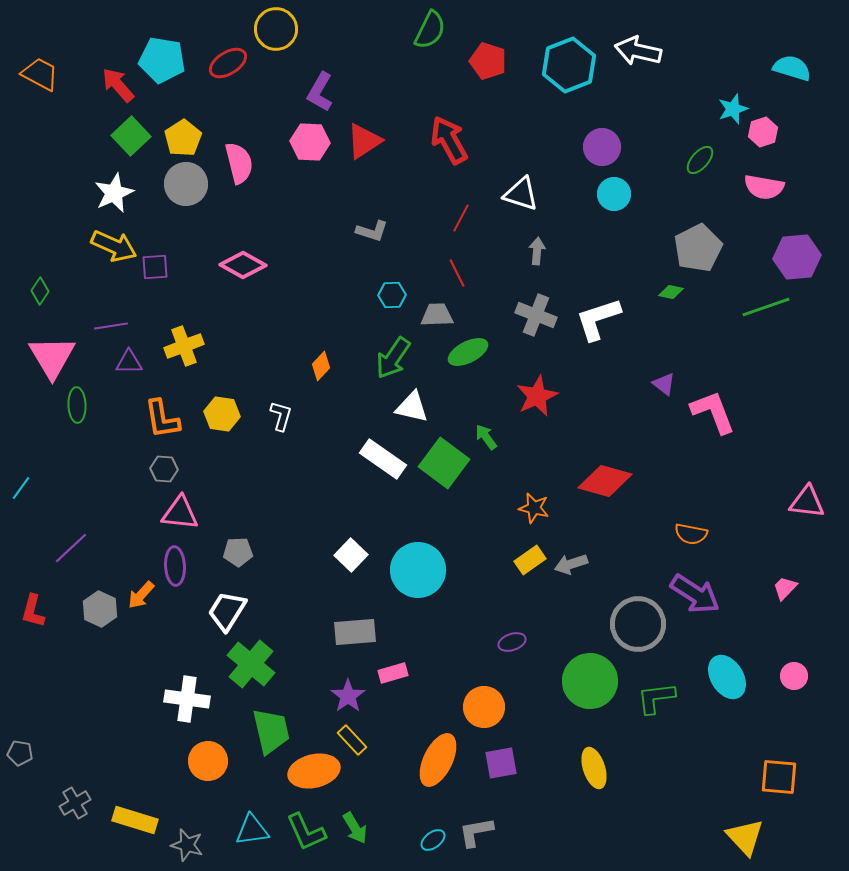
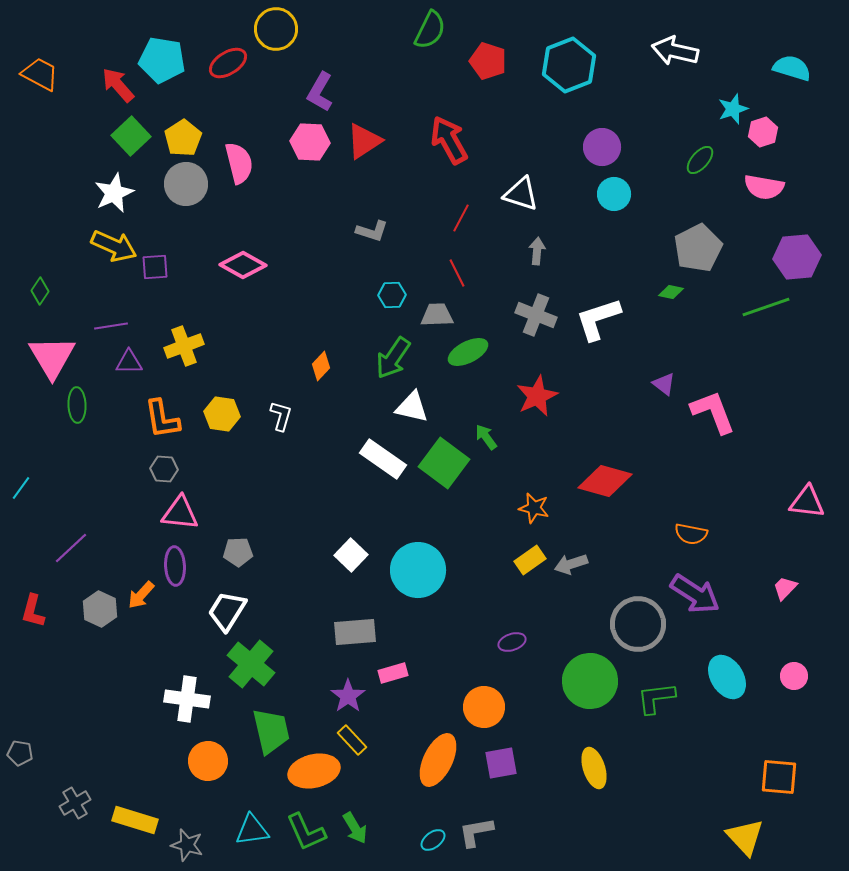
white arrow at (638, 51): moved 37 px right
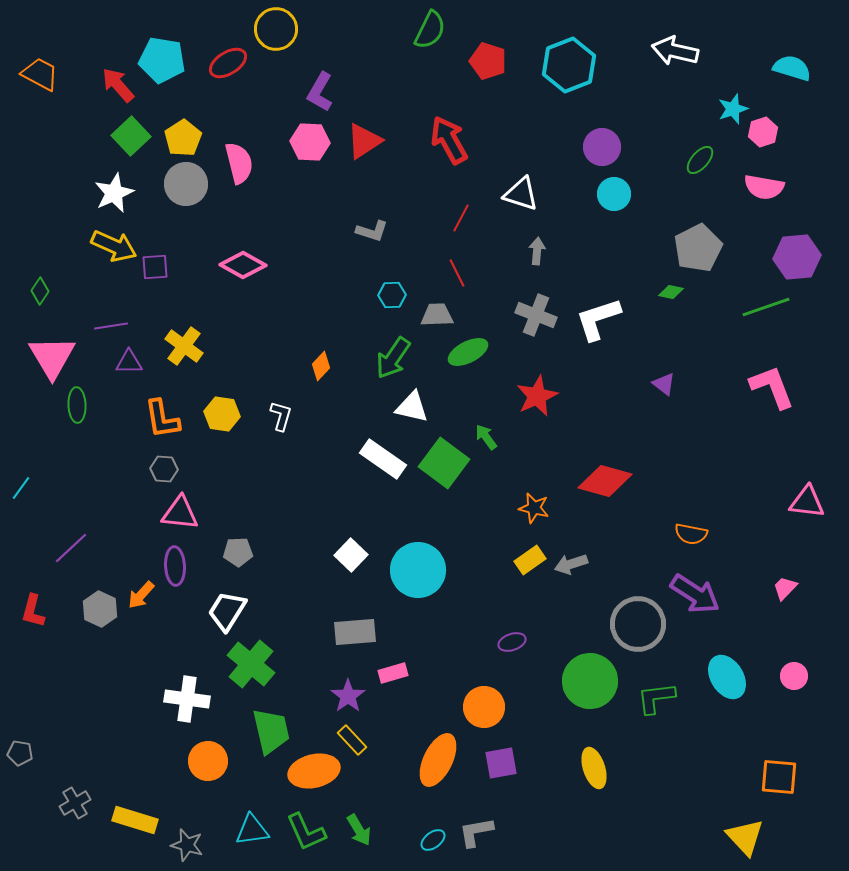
yellow cross at (184, 346): rotated 33 degrees counterclockwise
pink L-shape at (713, 412): moved 59 px right, 25 px up
green arrow at (355, 828): moved 4 px right, 2 px down
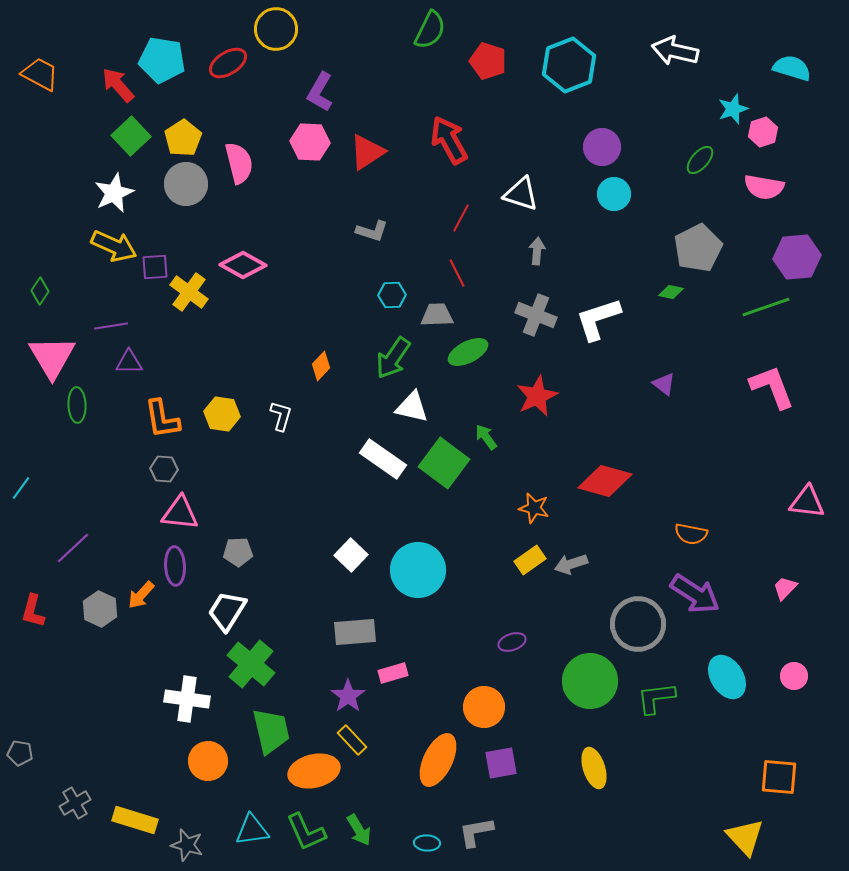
red triangle at (364, 141): moved 3 px right, 11 px down
yellow cross at (184, 346): moved 5 px right, 54 px up
purple line at (71, 548): moved 2 px right
cyan ellipse at (433, 840): moved 6 px left, 3 px down; rotated 40 degrees clockwise
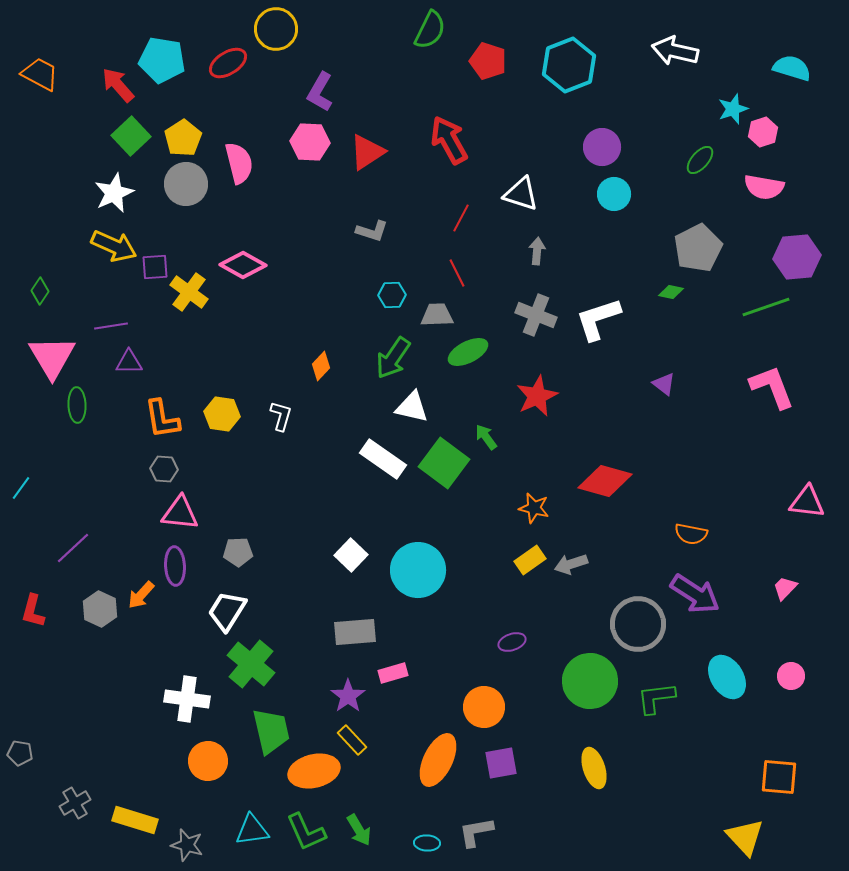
pink circle at (794, 676): moved 3 px left
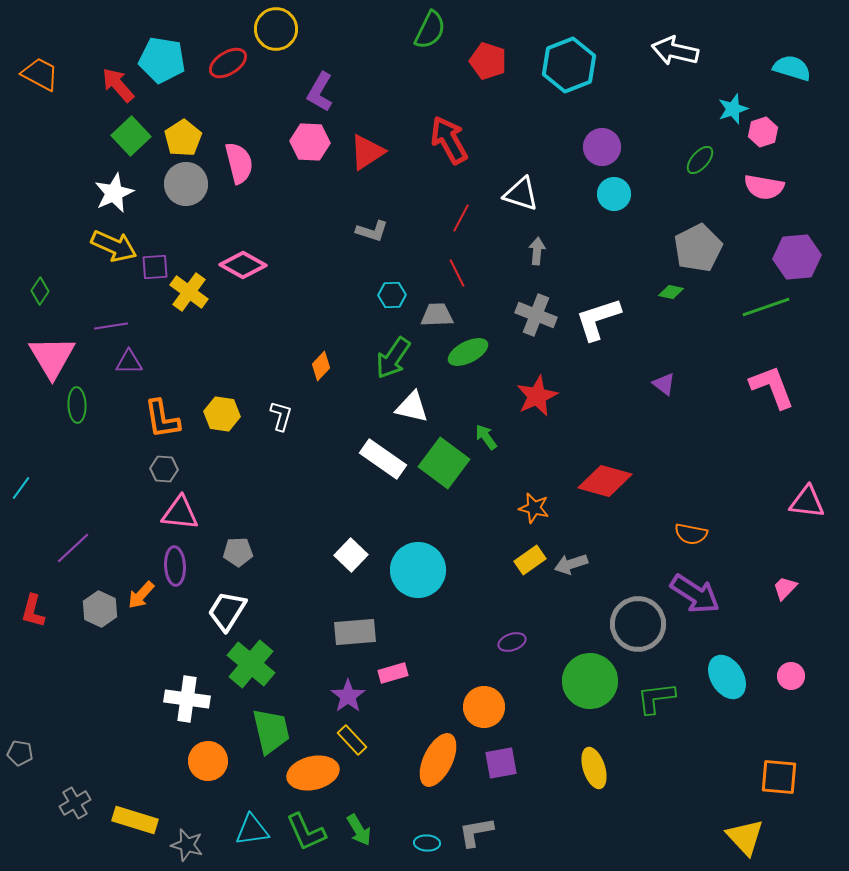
orange ellipse at (314, 771): moved 1 px left, 2 px down
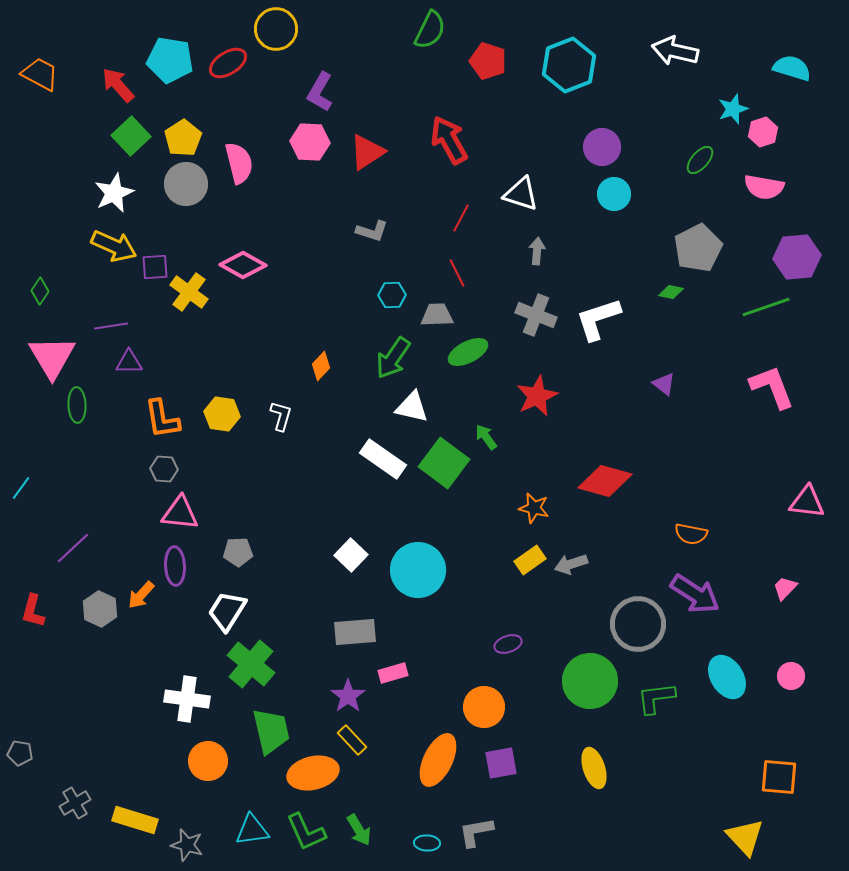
cyan pentagon at (162, 60): moved 8 px right
purple ellipse at (512, 642): moved 4 px left, 2 px down
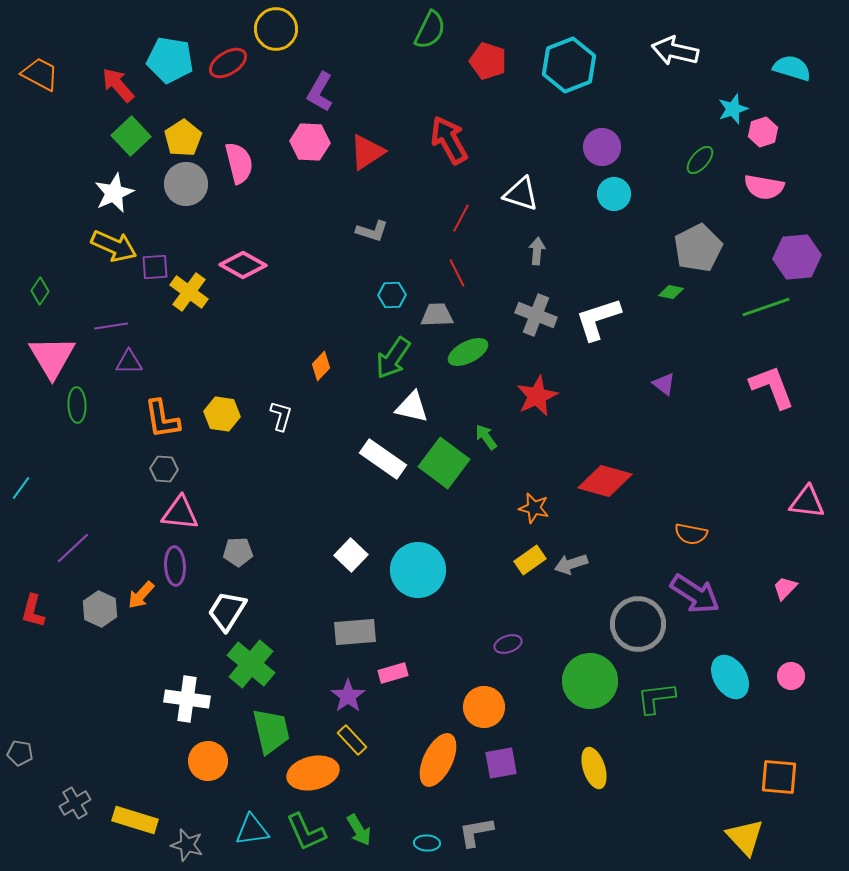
cyan ellipse at (727, 677): moved 3 px right
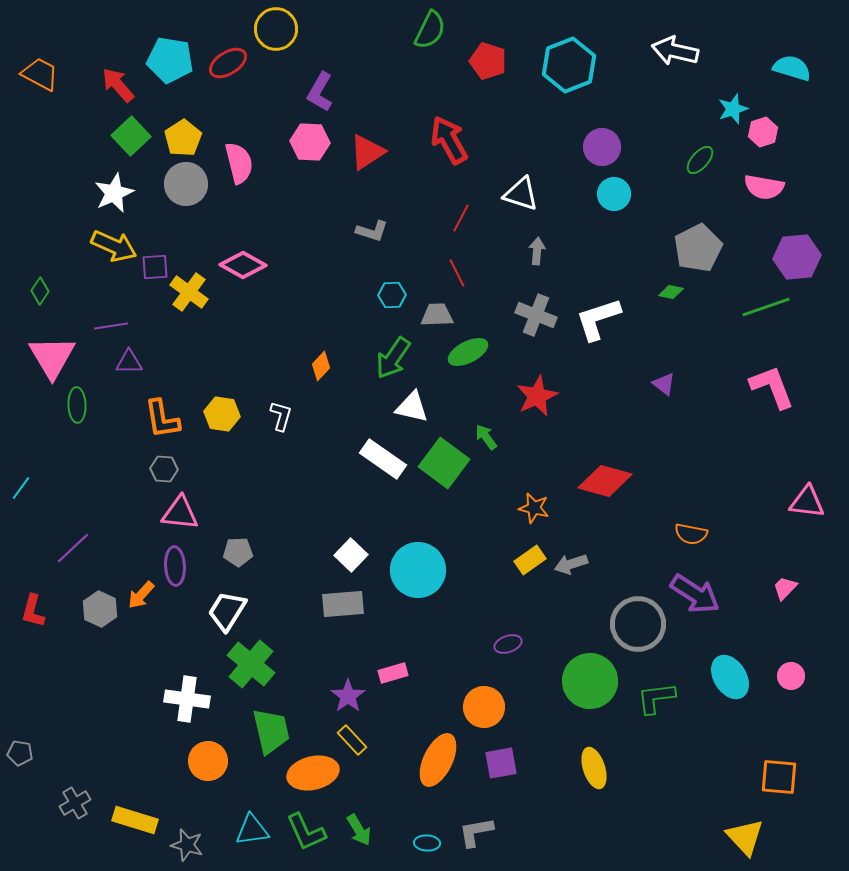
gray rectangle at (355, 632): moved 12 px left, 28 px up
